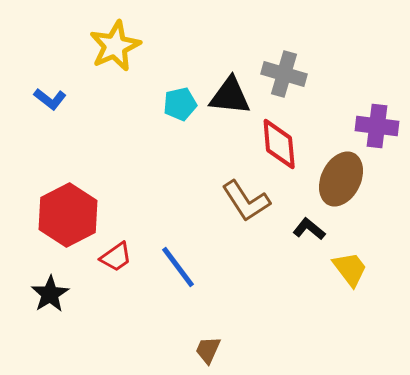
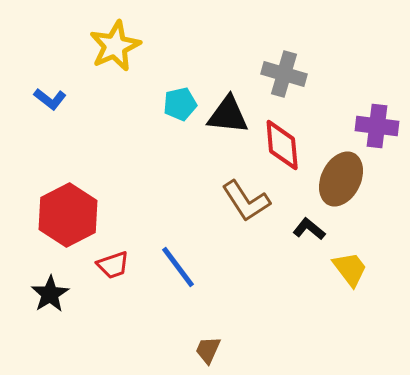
black triangle: moved 2 px left, 19 px down
red diamond: moved 3 px right, 1 px down
red trapezoid: moved 3 px left, 8 px down; rotated 16 degrees clockwise
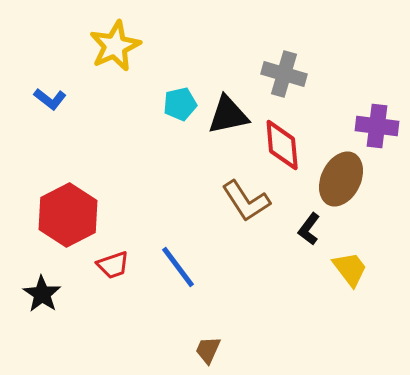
black triangle: rotated 18 degrees counterclockwise
black L-shape: rotated 92 degrees counterclockwise
black star: moved 8 px left; rotated 6 degrees counterclockwise
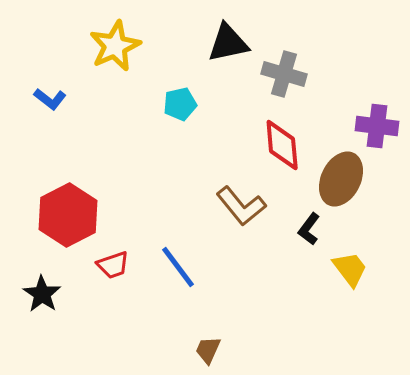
black triangle: moved 72 px up
brown L-shape: moved 5 px left, 5 px down; rotated 6 degrees counterclockwise
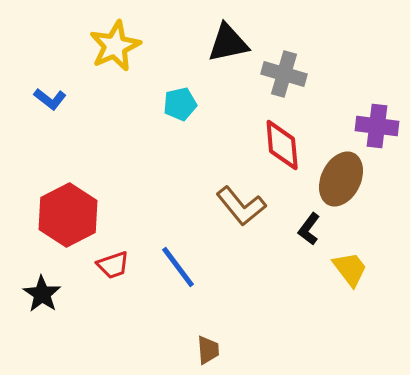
brown trapezoid: rotated 152 degrees clockwise
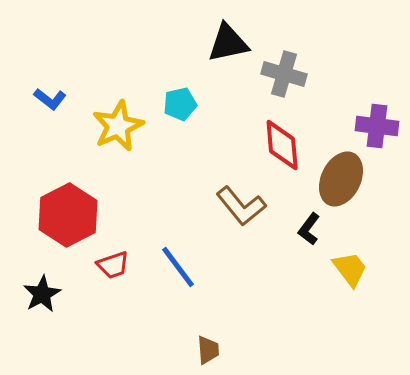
yellow star: moved 3 px right, 80 px down
black star: rotated 9 degrees clockwise
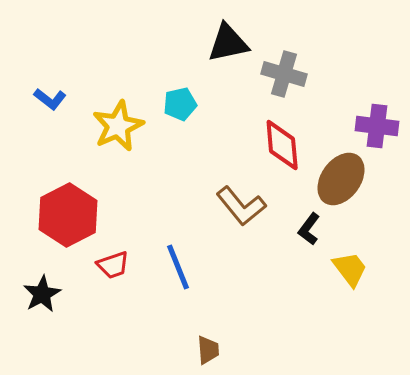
brown ellipse: rotated 10 degrees clockwise
blue line: rotated 15 degrees clockwise
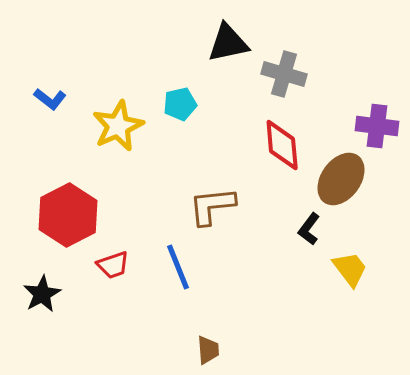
brown L-shape: moved 29 px left; rotated 123 degrees clockwise
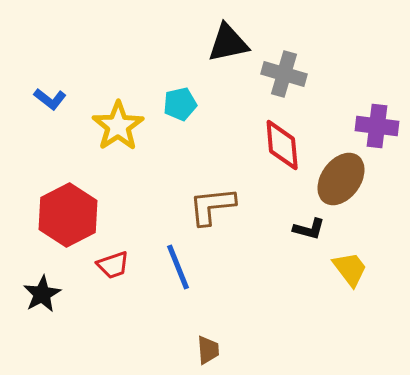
yellow star: rotated 9 degrees counterclockwise
black L-shape: rotated 112 degrees counterclockwise
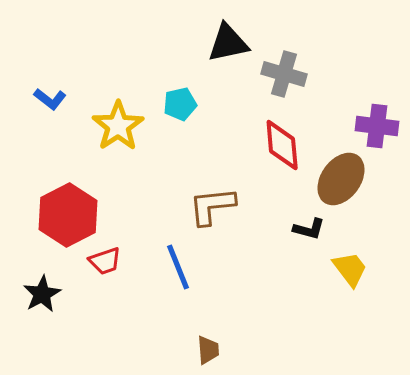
red trapezoid: moved 8 px left, 4 px up
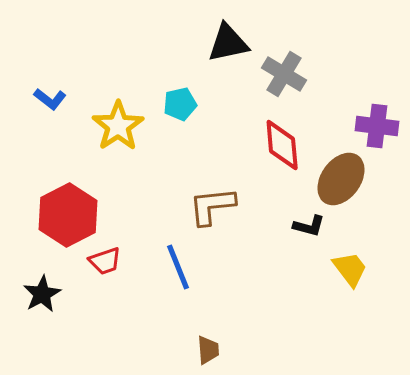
gray cross: rotated 15 degrees clockwise
black L-shape: moved 3 px up
